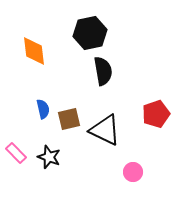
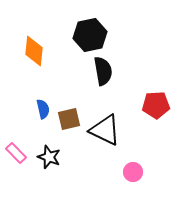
black hexagon: moved 2 px down
orange diamond: rotated 12 degrees clockwise
red pentagon: moved 9 px up; rotated 16 degrees clockwise
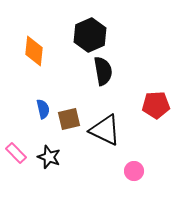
black hexagon: rotated 12 degrees counterclockwise
pink circle: moved 1 px right, 1 px up
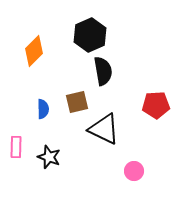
orange diamond: rotated 40 degrees clockwise
blue semicircle: rotated 12 degrees clockwise
brown square: moved 8 px right, 17 px up
black triangle: moved 1 px left, 1 px up
pink rectangle: moved 6 px up; rotated 45 degrees clockwise
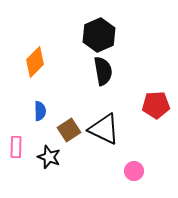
black hexagon: moved 9 px right
orange diamond: moved 1 px right, 11 px down
brown square: moved 8 px left, 28 px down; rotated 20 degrees counterclockwise
blue semicircle: moved 3 px left, 2 px down
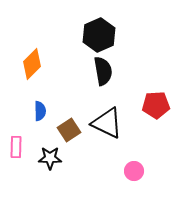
orange diamond: moved 3 px left, 2 px down
black triangle: moved 3 px right, 6 px up
black star: moved 1 px right, 1 px down; rotated 20 degrees counterclockwise
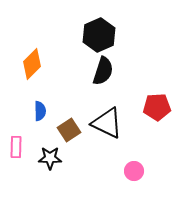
black semicircle: rotated 28 degrees clockwise
red pentagon: moved 1 px right, 2 px down
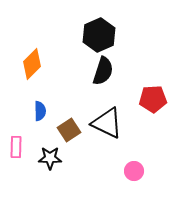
red pentagon: moved 4 px left, 8 px up
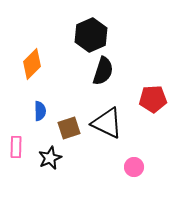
black hexagon: moved 8 px left
brown square: moved 2 px up; rotated 15 degrees clockwise
black star: rotated 25 degrees counterclockwise
pink circle: moved 4 px up
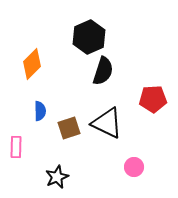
black hexagon: moved 2 px left, 2 px down
black star: moved 7 px right, 19 px down
